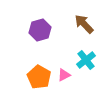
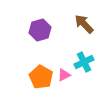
cyan cross: moved 2 px left, 2 px down; rotated 12 degrees clockwise
orange pentagon: moved 2 px right
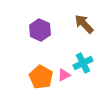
purple hexagon: rotated 20 degrees counterclockwise
cyan cross: moved 1 px left, 1 px down
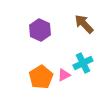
orange pentagon: rotated 10 degrees clockwise
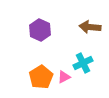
brown arrow: moved 6 px right, 3 px down; rotated 40 degrees counterclockwise
pink triangle: moved 2 px down
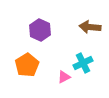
orange pentagon: moved 14 px left, 12 px up
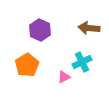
brown arrow: moved 1 px left, 1 px down
cyan cross: moved 1 px left, 1 px up
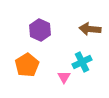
brown arrow: moved 1 px right, 1 px down
pink triangle: rotated 32 degrees counterclockwise
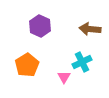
purple hexagon: moved 4 px up
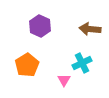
cyan cross: moved 1 px down
pink triangle: moved 3 px down
